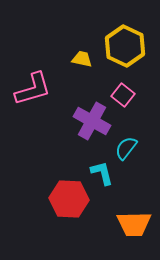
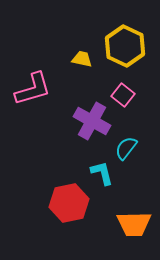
red hexagon: moved 4 px down; rotated 15 degrees counterclockwise
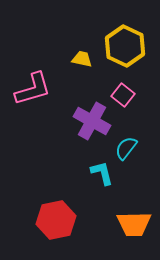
red hexagon: moved 13 px left, 17 px down
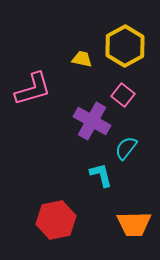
yellow hexagon: rotated 6 degrees clockwise
cyan L-shape: moved 1 px left, 2 px down
